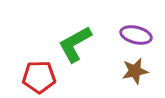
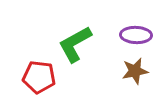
purple ellipse: rotated 12 degrees counterclockwise
red pentagon: rotated 8 degrees clockwise
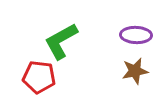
green L-shape: moved 14 px left, 3 px up
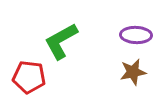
brown star: moved 2 px left, 1 px down
red pentagon: moved 10 px left
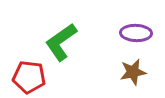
purple ellipse: moved 2 px up
green L-shape: moved 1 px down; rotated 6 degrees counterclockwise
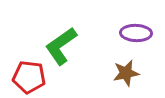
green L-shape: moved 4 px down
brown star: moved 7 px left, 1 px down
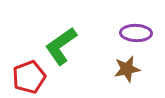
brown star: moved 1 px right, 4 px up
red pentagon: rotated 28 degrees counterclockwise
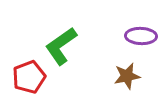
purple ellipse: moved 5 px right, 3 px down
brown star: moved 7 px down
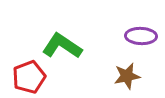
green L-shape: moved 1 px right; rotated 69 degrees clockwise
